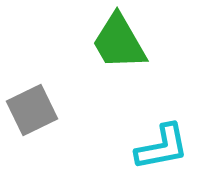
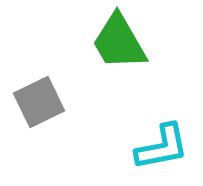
gray square: moved 7 px right, 8 px up
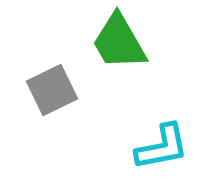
gray square: moved 13 px right, 12 px up
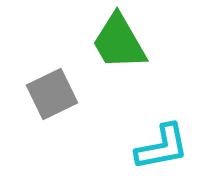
gray square: moved 4 px down
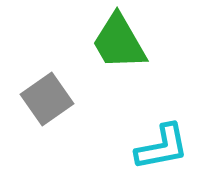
gray square: moved 5 px left, 5 px down; rotated 9 degrees counterclockwise
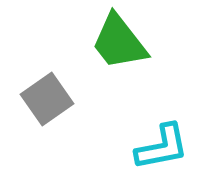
green trapezoid: rotated 8 degrees counterclockwise
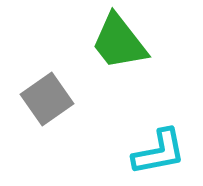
cyan L-shape: moved 3 px left, 5 px down
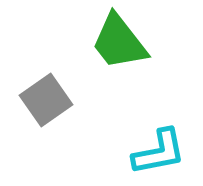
gray square: moved 1 px left, 1 px down
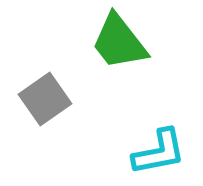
gray square: moved 1 px left, 1 px up
